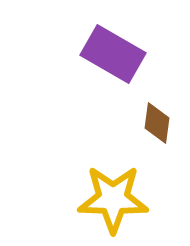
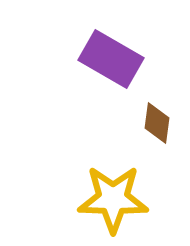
purple rectangle: moved 2 px left, 5 px down
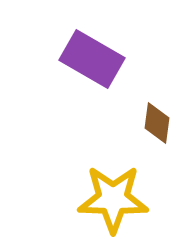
purple rectangle: moved 19 px left
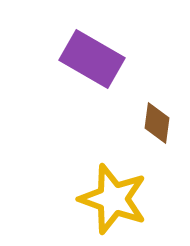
yellow star: rotated 18 degrees clockwise
